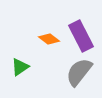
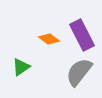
purple rectangle: moved 1 px right, 1 px up
green triangle: moved 1 px right
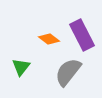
green triangle: rotated 18 degrees counterclockwise
gray semicircle: moved 11 px left
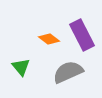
green triangle: rotated 18 degrees counterclockwise
gray semicircle: rotated 28 degrees clockwise
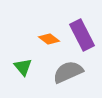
green triangle: moved 2 px right
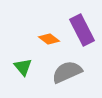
purple rectangle: moved 5 px up
gray semicircle: moved 1 px left
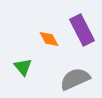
orange diamond: rotated 25 degrees clockwise
gray semicircle: moved 8 px right, 7 px down
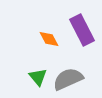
green triangle: moved 15 px right, 10 px down
gray semicircle: moved 7 px left
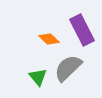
orange diamond: rotated 20 degrees counterclockwise
gray semicircle: moved 11 px up; rotated 20 degrees counterclockwise
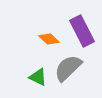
purple rectangle: moved 1 px down
green triangle: rotated 24 degrees counterclockwise
